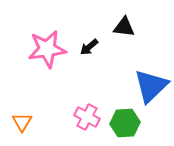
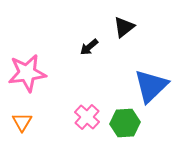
black triangle: rotated 45 degrees counterclockwise
pink star: moved 20 px left, 24 px down
pink cross: rotated 15 degrees clockwise
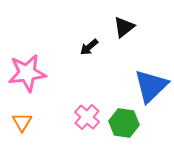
green hexagon: moved 1 px left; rotated 12 degrees clockwise
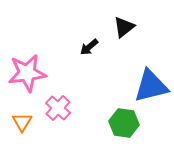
blue triangle: rotated 30 degrees clockwise
pink cross: moved 29 px left, 9 px up
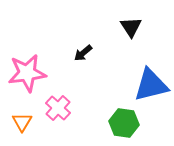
black triangle: moved 7 px right; rotated 25 degrees counterclockwise
black arrow: moved 6 px left, 6 px down
blue triangle: moved 1 px up
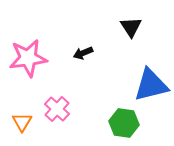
black arrow: rotated 18 degrees clockwise
pink star: moved 1 px right, 15 px up
pink cross: moved 1 px left, 1 px down
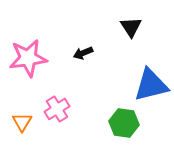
pink cross: rotated 15 degrees clockwise
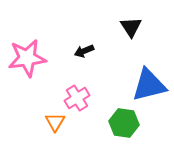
black arrow: moved 1 px right, 2 px up
pink star: moved 1 px left
blue triangle: moved 2 px left
pink cross: moved 20 px right, 11 px up
orange triangle: moved 33 px right
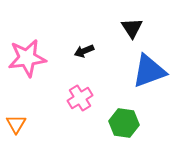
black triangle: moved 1 px right, 1 px down
blue triangle: moved 14 px up; rotated 6 degrees counterclockwise
pink cross: moved 3 px right
orange triangle: moved 39 px left, 2 px down
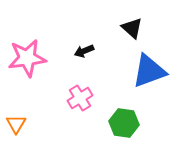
black triangle: rotated 15 degrees counterclockwise
